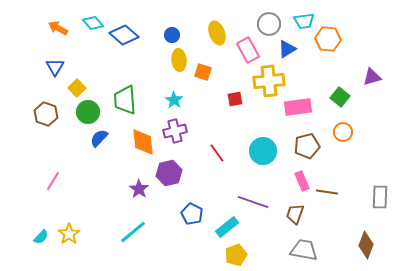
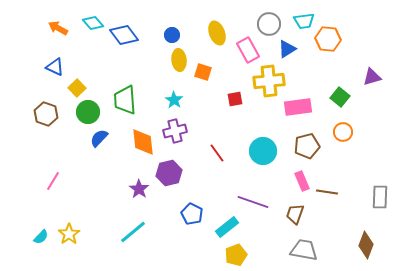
blue diamond at (124, 35): rotated 12 degrees clockwise
blue triangle at (55, 67): rotated 36 degrees counterclockwise
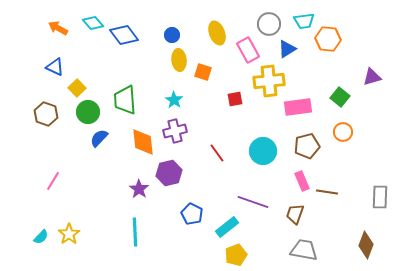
cyan line at (133, 232): moved 2 px right; rotated 52 degrees counterclockwise
